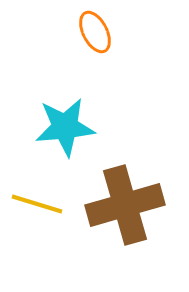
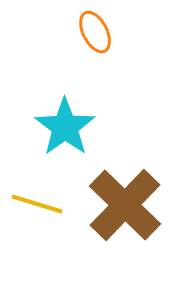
cyan star: rotated 30 degrees counterclockwise
brown cross: rotated 30 degrees counterclockwise
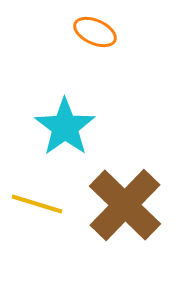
orange ellipse: rotated 39 degrees counterclockwise
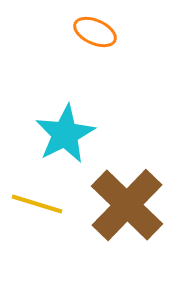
cyan star: moved 7 px down; rotated 8 degrees clockwise
brown cross: moved 2 px right
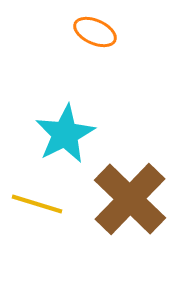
brown cross: moved 3 px right, 6 px up
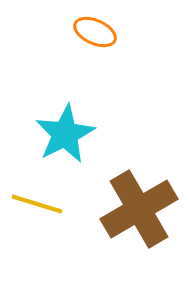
brown cross: moved 9 px right, 10 px down; rotated 16 degrees clockwise
